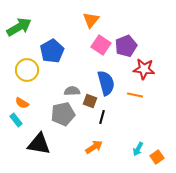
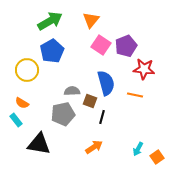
green arrow: moved 31 px right, 6 px up
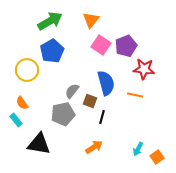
gray semicircle: rotated 49 degrees counterclockwise
orange semicircle: rotated 24 degrees clockwise
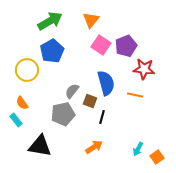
black triangle: moved 1 px right, 2 px down
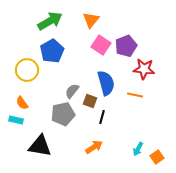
cyan rectangle: rotated 40 degrees counterclockwise
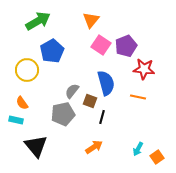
green arrow: moved 12 px left
orange line: moved 3 px right, 2 px down
black triangle: moved 4 px left; rotated 40 degrees clockwise
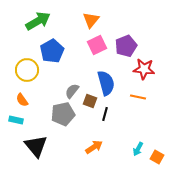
pink square: moved 4 px left; rotated 30 degrees clockwise
orange semicircle: moved 3 px up
black line: moved 3 px right, 3 px up
orange square: rotated 24 degrees counterclockwise
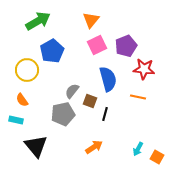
blue semicircle: moved 2 px right, 4 px up
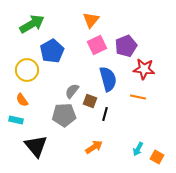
green arrow: moved 6 px left, 3 px down
gray pentagon: moved 1 px right, 1 px down; rotated 10 degrees clockwise
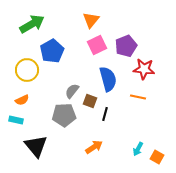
orange semicircle: rotated 80 degrees counterclockwise
